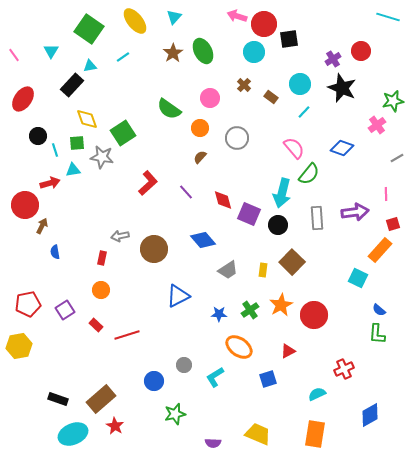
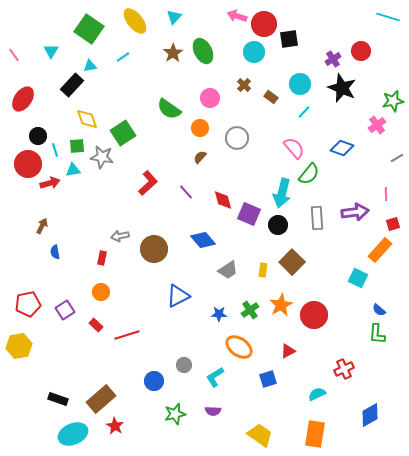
green square at (77, 143): moved 3 px down
red circle at (25, 205): moved 3 px right, 41 px up
orange circle at (101, 290): moved 2 px down
yellow trapezoid at (258, 434): moved 2 px right, 1 px down; rotated 12 degrees clockwise
purple semicircle at (213, 443): moved 32 px up
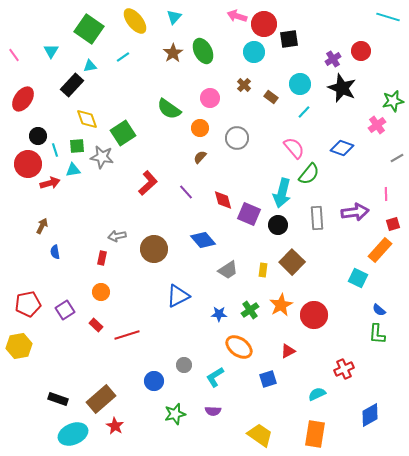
gray arrow at (120, 236): moved 3 px left
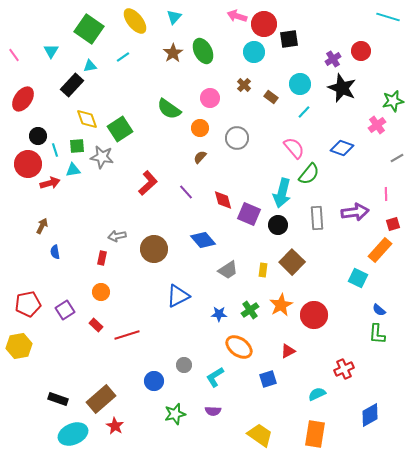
green square at (123, 133): moved 3 px left, 4 px up
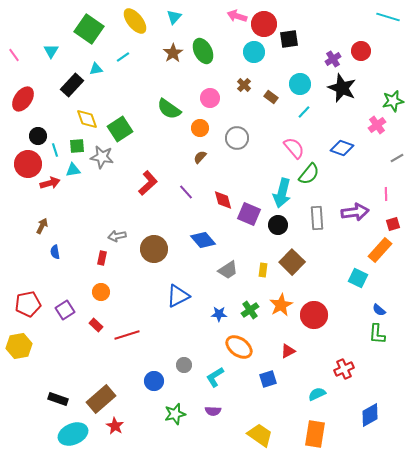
cyan triangle at (90, 66): moved 6 px right, 3 px down
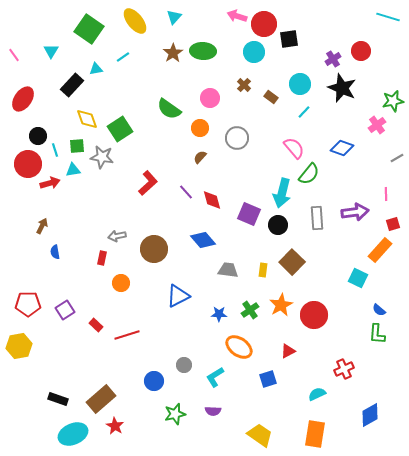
green ellipse at (203, 51): rotated 60 degrees counterclockwise
red diamond at (223, 200): moved 11 px left
gray trapezoid at (228, 270): rotated 140 degrees counterclockwise
orange circle at (101, 292): moved 20 px right, 9 px up
red pentagon at (28, 304): rotated 10 degrees clockwise
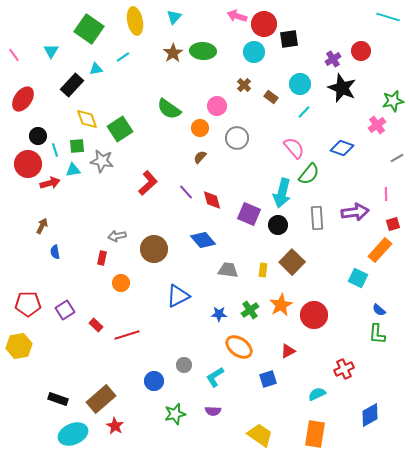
yellow ellipse at (135, 21): rotated 28 degrees clockwise
pink circle at (210, 98): moved 7 px right, 8 px down
gray star at (102, 157): moved 4 px down
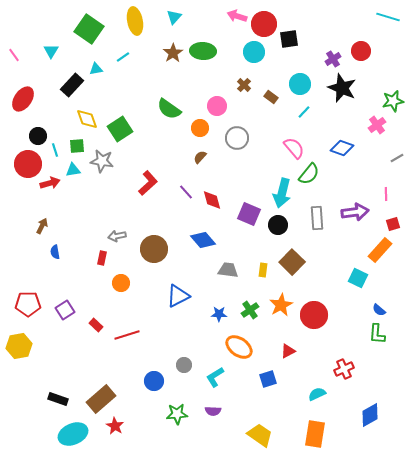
green star at (175, 414): moved 2 px right; rotated 10 degrees clockwise
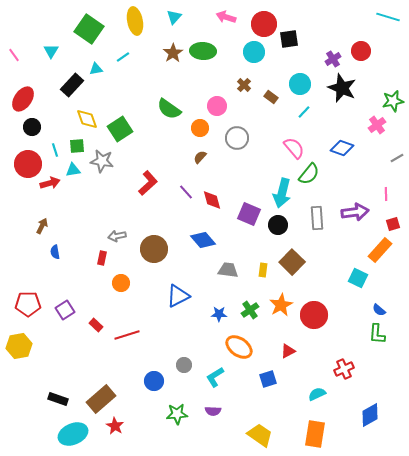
pink arrow at (237, 16): moved 11 px left, 1 px down
black circle at (38, 136): moved 6 px left, 9 px up
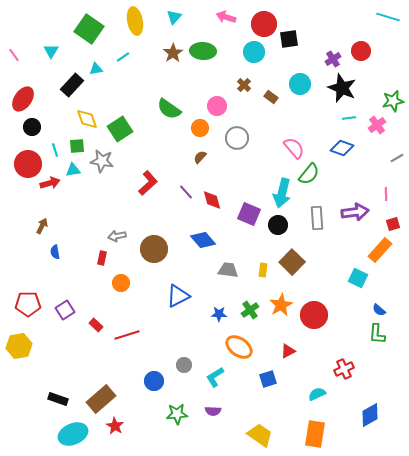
cyan line at (304, 112): moved 45 px right, 6 px down; rotated 40 degrees clockwise
